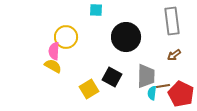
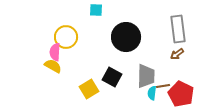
gray rectangle: moved 6 px right, 8 px down
pink semicircle: moved 1 px right, 1 px down
brown arrow: moved 3 px right, 1 px up
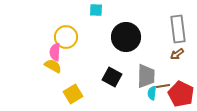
yellow square: moved 16 px left, 5 px down
